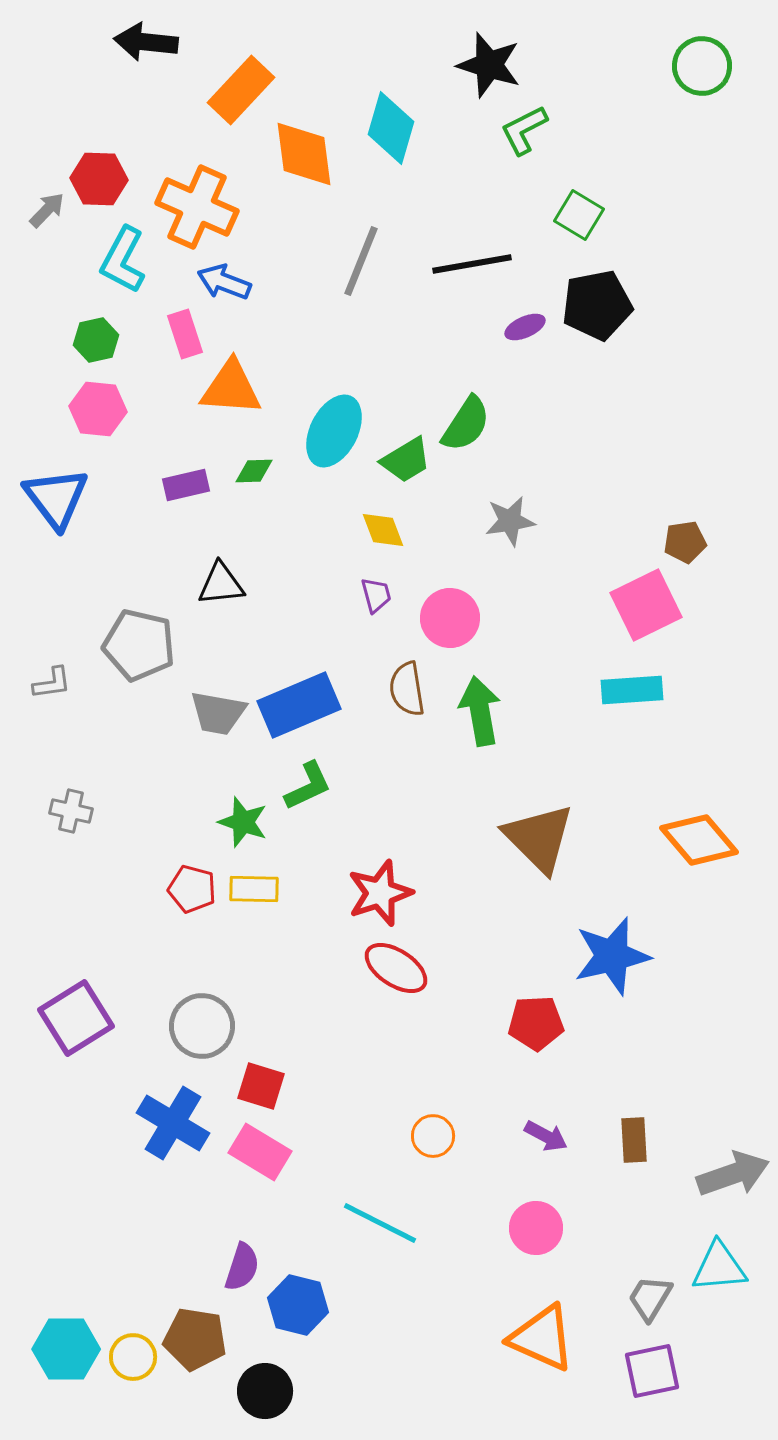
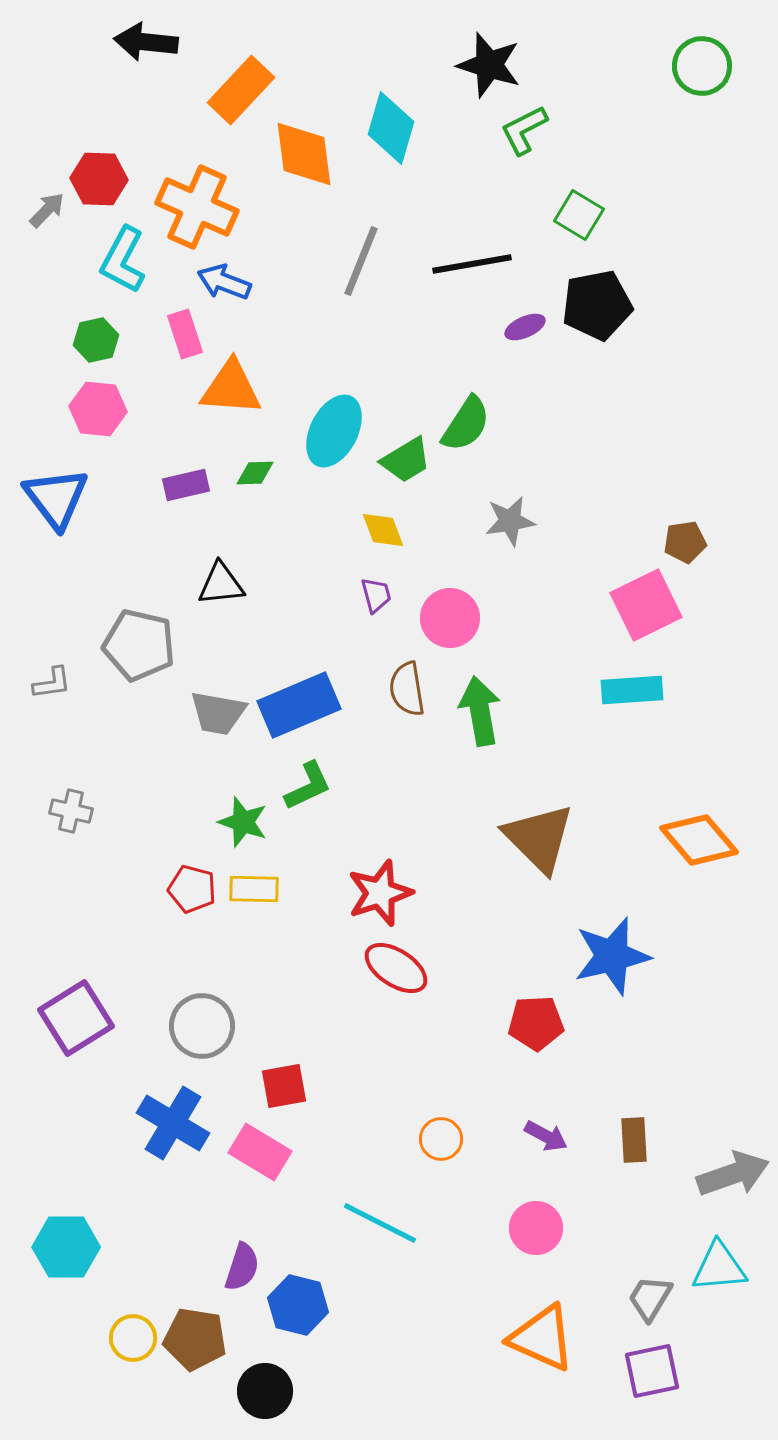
green diamond at (254, 471): moved 1 px right, 2 px down
red square at (261, 1086): moved 23 px right; rotated 27 degrees counterclockwise
orange circle at (433, 1136): moved 8 px right, 3 px down
cyan hexagon at (66, 1349): moved 102 px up
yellow circle at (133, 1357): moved 19 px up
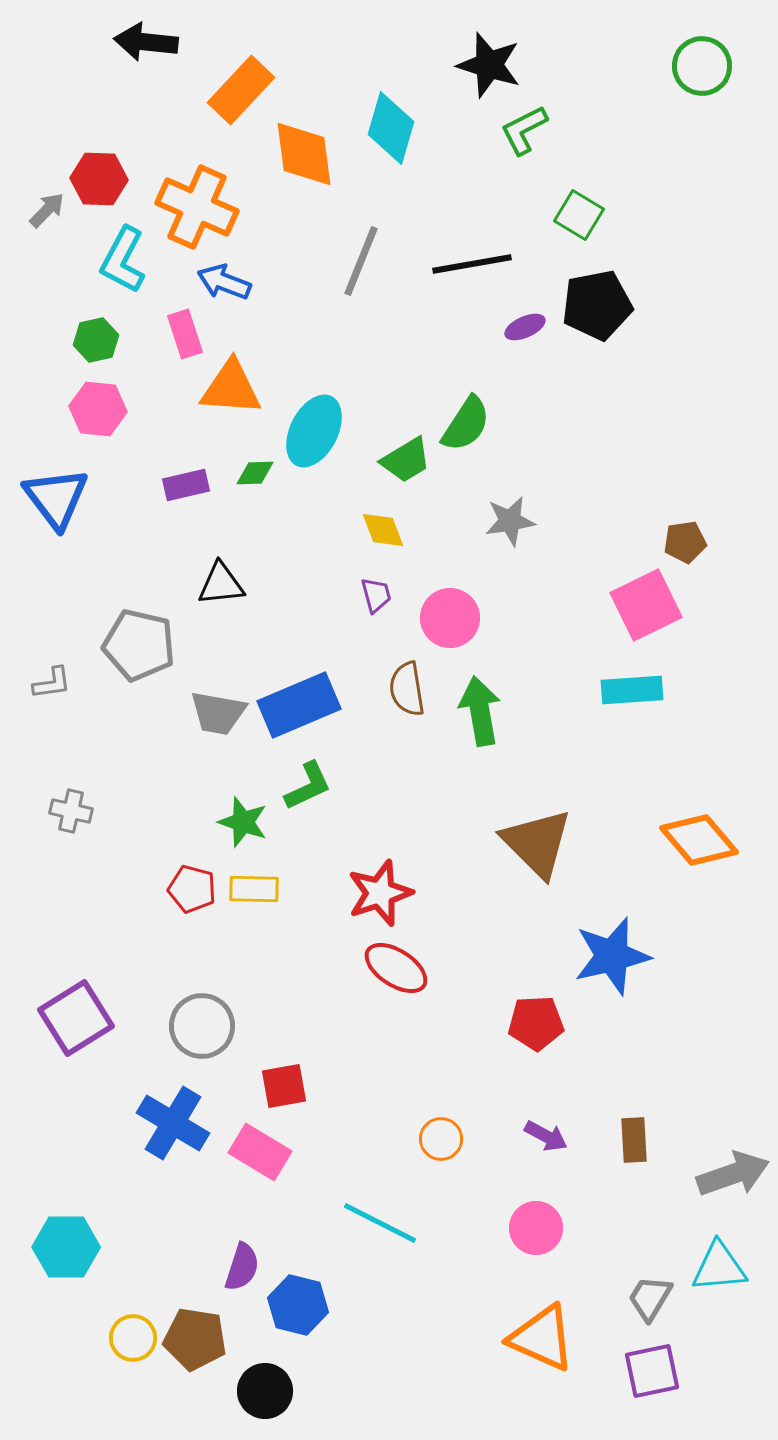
cyan ellipse at (334, 431): moved 20 px left
brown triangle at (539, 838): moved 2 px left, 5 px down
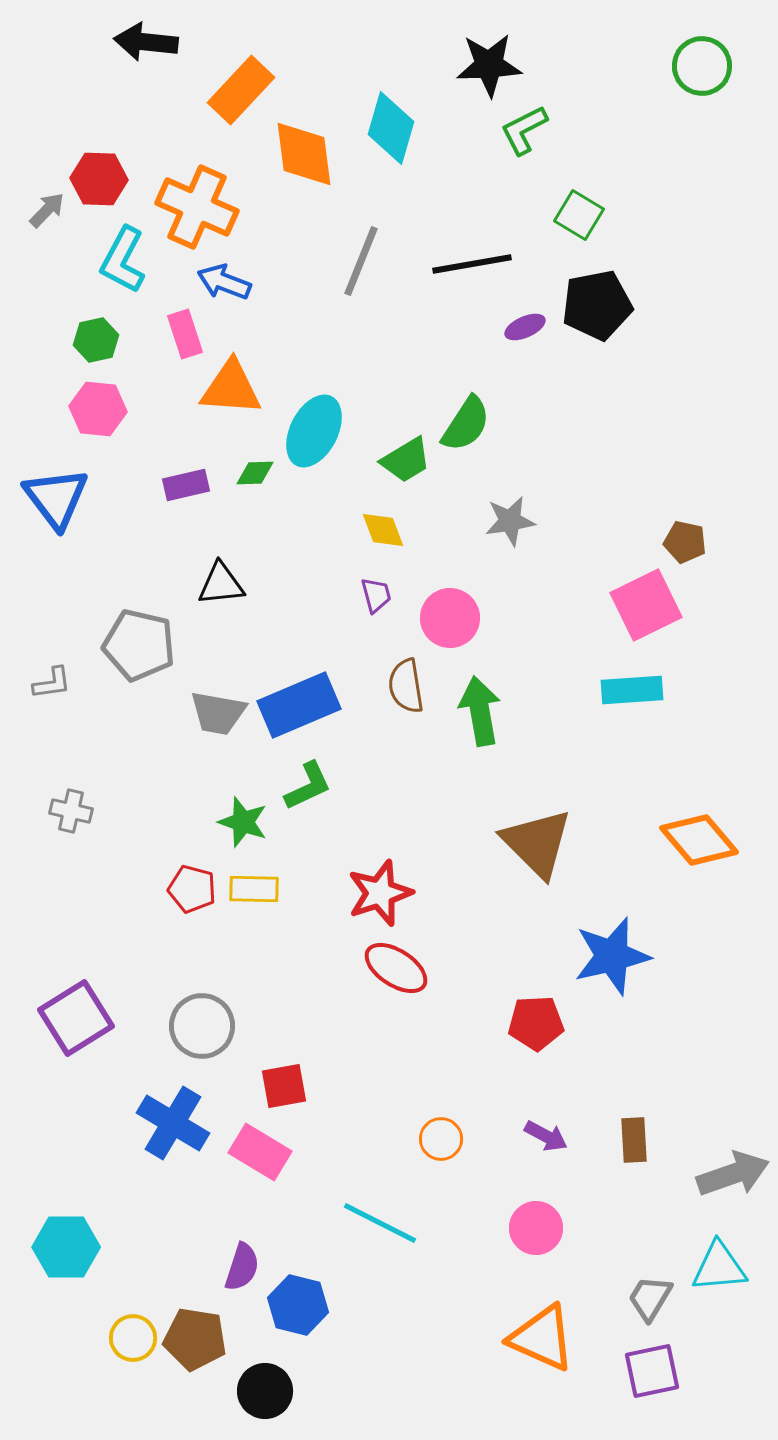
black star at (489, 65): rotated 20 degrees counterclockwise
brown pentagon at (685, 542): rotated 21 degrees clockwise
brown semicircle at (407, 689): moved 1 px left, 3 px up
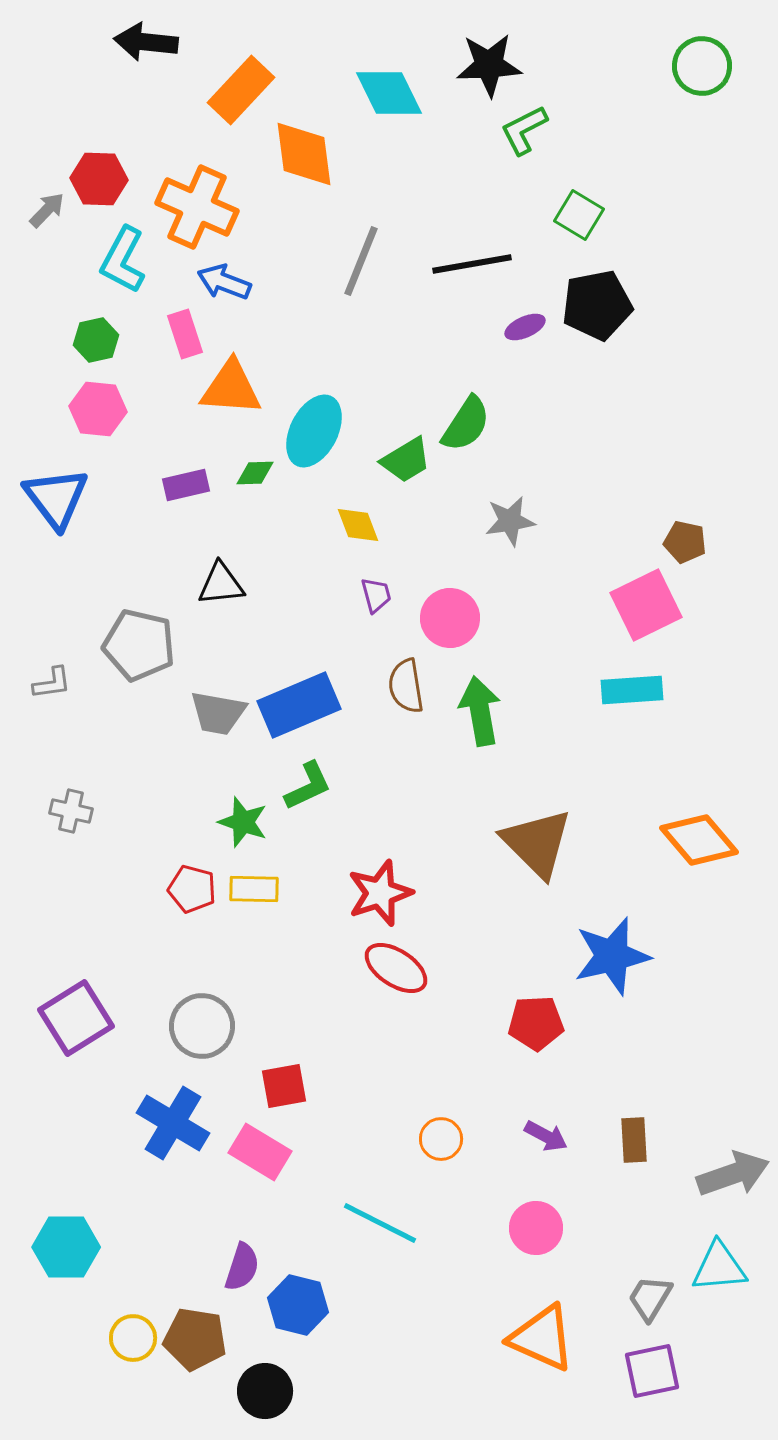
cyan diamond at (391, 128): moved 2 px left, 35 px up; rotated 42 degrees counterclockwise
yellow diamond at (383, 530): moved 25 px left, 5 px up
